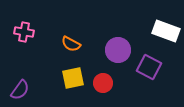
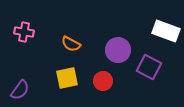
yellow square: moved 6 px left
red circle: moved 2 px up
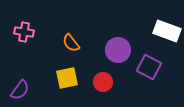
white rectangle: moved 1 px right
orange semicircle: moved 1 px up; rotated 24 degrees clockwise
red circle: moved 1 px down
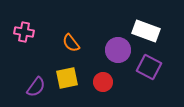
white rectangle: moved 21 px left
purple semicircle: moved 16 px right, 3 px up
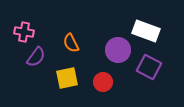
orange semicircle: rotated 12 degrees clockwise
purple semicircle: moved 30 px up
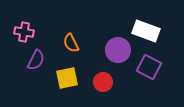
purple semicircle: moved 3 px down; rotated 10 degrees counterclockwise
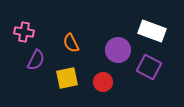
white rectangle: moved 6 px right
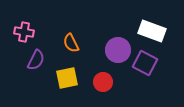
purple square: moved 4 px left, 4 px up
